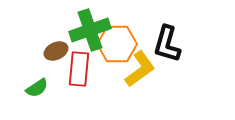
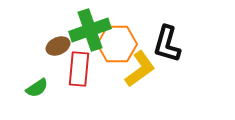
brown ellipse: moved 2 px right, 5 px up
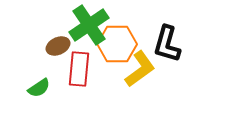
green cross: moved 1 px left, 5 px up; rotated 15 degrees counterclockwise
green semicircle: moved 2 px right
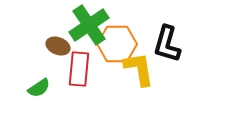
brown ellipse: rotated 45 degrees clockwise
yellow L-shape: moved 1 px left; rotated 63 degrees counterclockwise
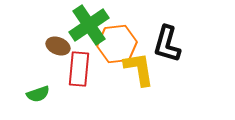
orange hexagon: rotated 6 degrees counterclockwise
green semicircle: moved 1 px left, 6 px down; rotated 15 degrees clockwise
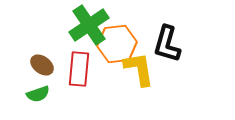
brown ellipse: moved 16 px left, 19 px down; rotated 15 degrees clockwise
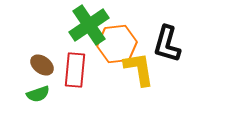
red rectangle: moved 4 px left, 1 px down
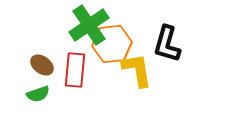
orange hexagon: moved 5 px left
yellow L-shape: moved 2 px left, 1 px down
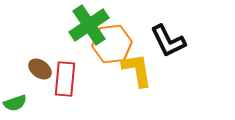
black L-shape: moved 1 px right, 3 px up; rotated 42 degrees counterclockwise
brown ellipse: moved 2 px left, 4 px down
red rectangle: moved 10 px left, 9 px down
green semicircle: moved 23 px left, 9 px down
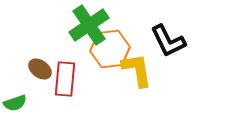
orange hexagon: moved 2 px left, 5 px down
